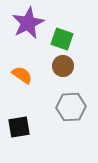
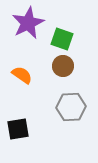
black square: moved 1 px left, 2 px down
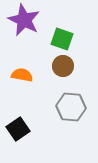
purple star: moved 4 px left, 3 px up; rotated 20 degrees counterclockwise
orange semicircle: rotated 25 degrees counterclockwise
gray hexagon: rotated 8 degrees clockwise
black square: rotated 25 degrees counterclockwise
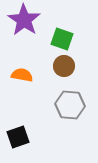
purple star: rotated 8 degrees clockwise
brown circle: moved 1 px right
gray hexagon: moved 1 px left, 2 px up
black square: moved 8 px down; rotated 15 degrees clockwise
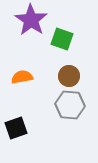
purple star: moved 7 px right
brown circle: moved 5 px right, 10 px down
orange semicircle: moved 2 px down; rotated 20 degrees counterclockwise
black square: moved 2 px left, 9 px up
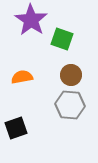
brown circle: moved 2 px right, 1 px up
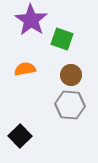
orange semicircle: moved 3 px right, 8 px up
black square: moved 4 px right, 8 px down; rotated 25 degrees counterclockwise
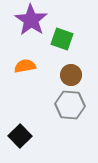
orange semicircle: moved 3 px up
